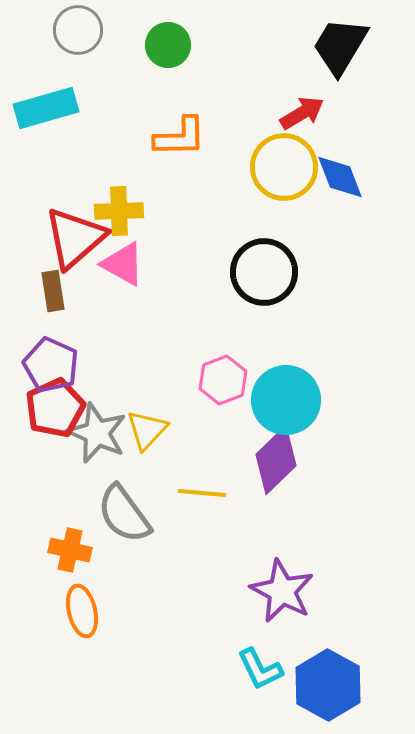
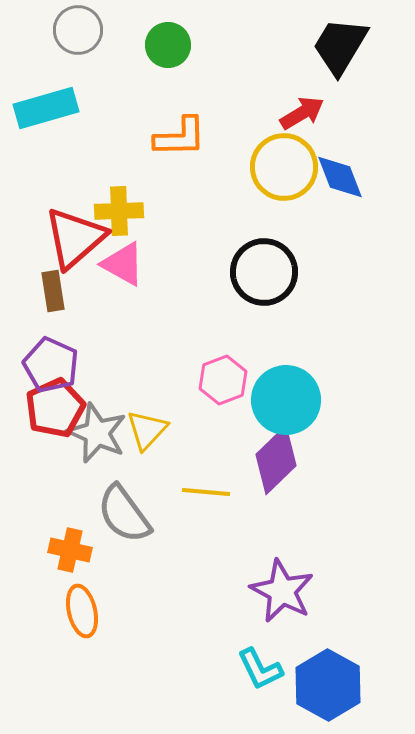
yellow line: moved 4 px right, 1 px up
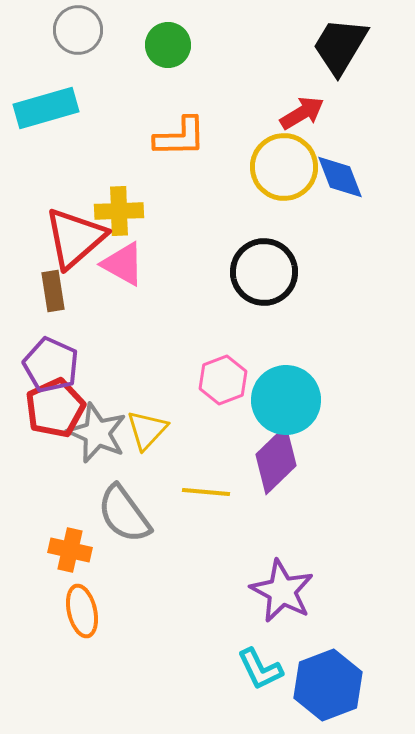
blue hexagon: rotated 10 degrees clockwise
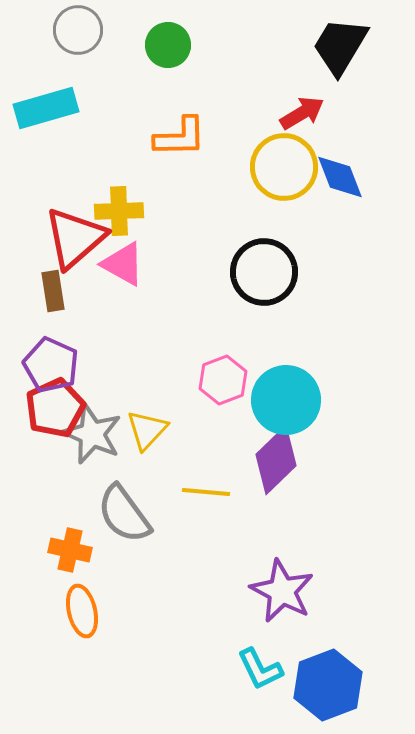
gray star: moved 5 px left, 1 px down
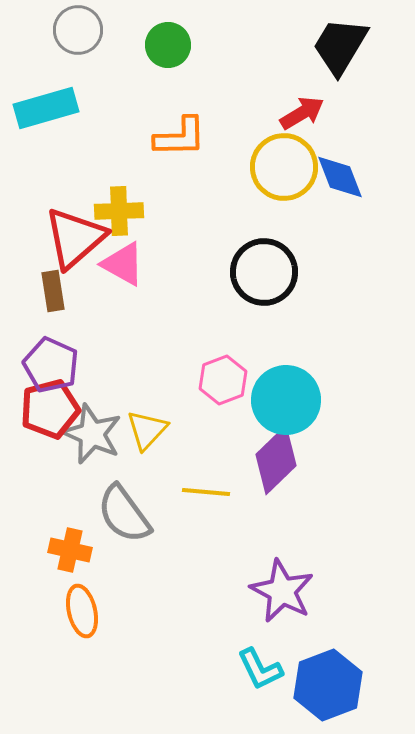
red pentagon: moved 5 px left, 1 px down; rotated 10 degrees clockwise
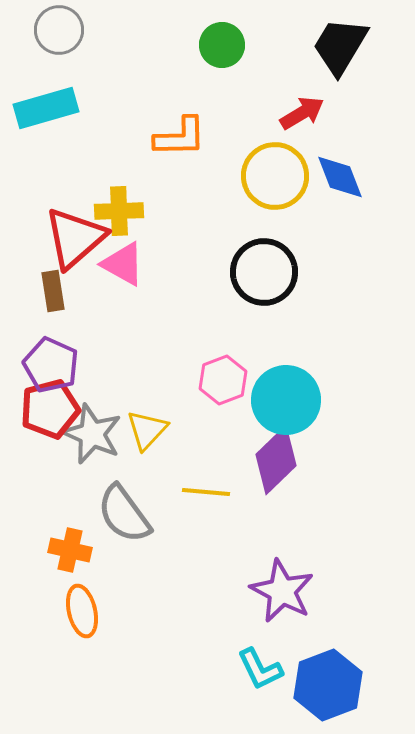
gray circle: moved 19 px left
green circle: moved 54 px right
yellow circle: moved 9 px left, 9 px down
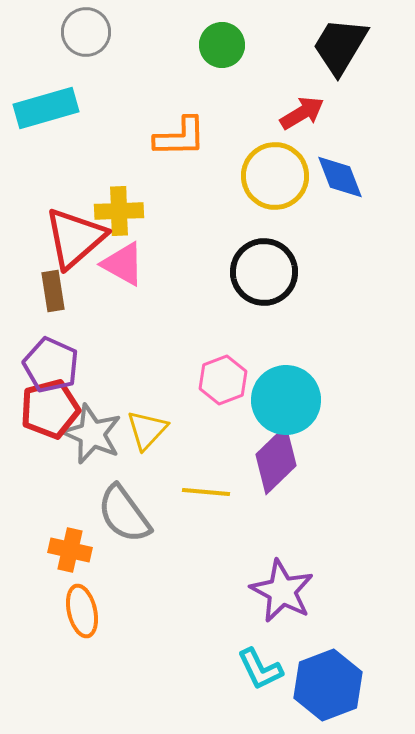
gray circle: moved 27 px right, 2 px down
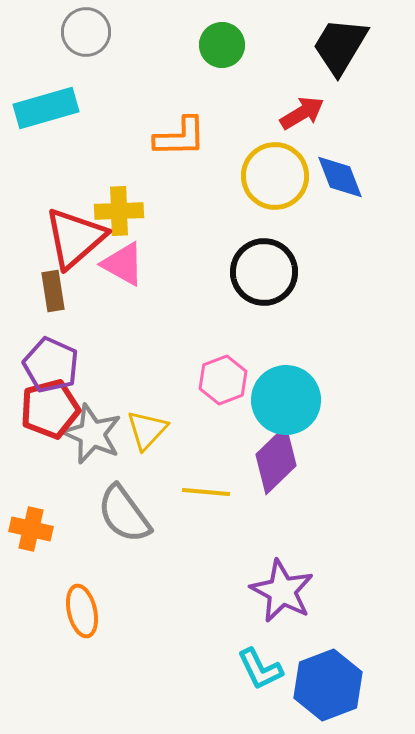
orange cross: moved 39 px left, 21 px up
